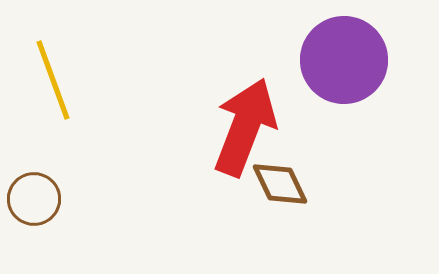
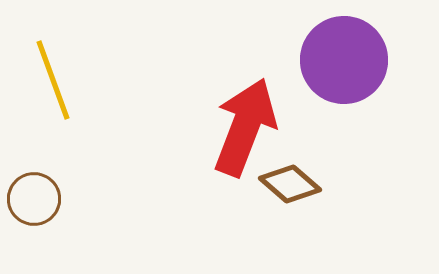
brown diamond: moved 10 px right; rotated 24 degrees counterclockwise
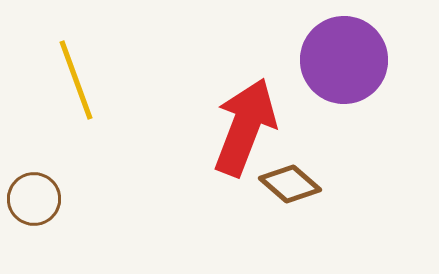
yellow line: moved 23 px right
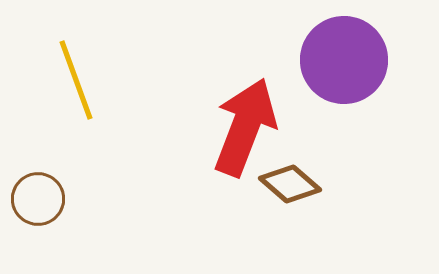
brown circle: moved 4 px right
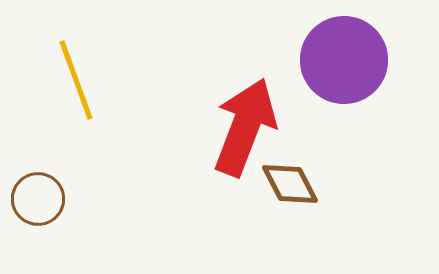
brown diamond: rotated 22 degrees clockwise
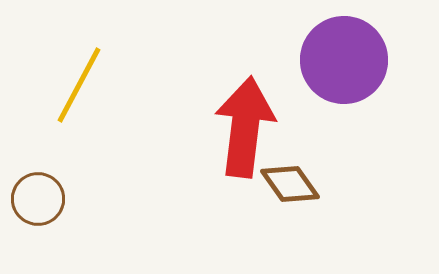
yellow line: moved 3 px right, 5 px down; rotated 48 degrees clockwise
red arrow: rotated 14 degrees counterclockwise
brown diamond: rotated 8 degrees counterclockwise
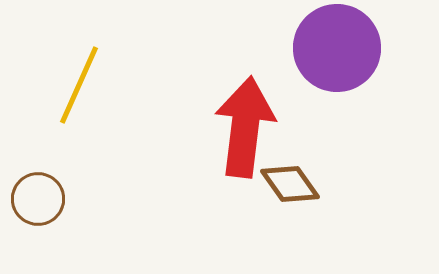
purple circle: moved 7 px left, 12 px up
yellow line: rotated 4 degrees counterclockwise
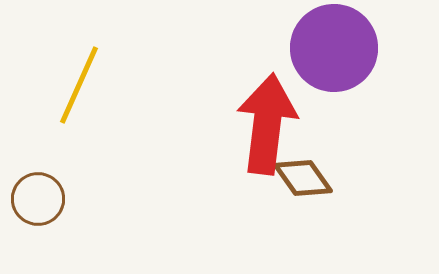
purple circle: moved 3 px left
red arrow: moved 22 px right, 3 px up
brown diamond: moved 13 px right, 6 px up
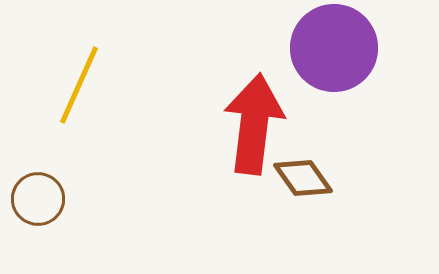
red arrow: moved 13 px left
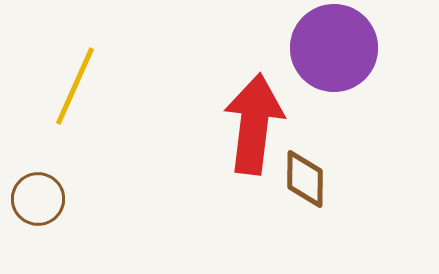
yellow line: moved 4 px left, 1 px down
brown diamond: moved 2 px right, 1 px down; rotated 36 degrees clockwise
